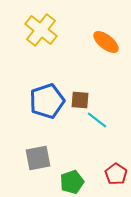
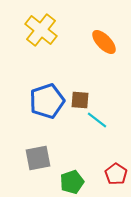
orange ellipse: moved 2 px left; rotated 8 degrees clockwise
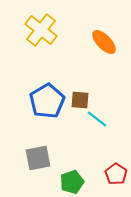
blue pentagon: rotated 12 degrees counterclockwise
cyan line: moved 1 px up
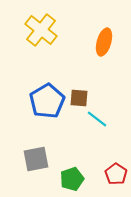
orange ellipse: rotated 60 degrees clockwise
brown square: moved 1 px left, 2 px up
gray square: moved 2 px left, 1 px down
green pentagon: moved 3 px up
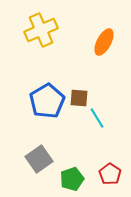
yellow cross: rotated 28 degrees clockwise
orange ellipse: rotated 12 degrees clockwise
cyan line: moved 1 px up; rotated 20 degrees clockwise
gray square: moved 3 px right; rotated 24 degrees counterclockwise
red pentagon: moved 6 px left
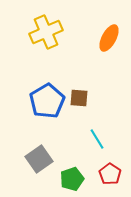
yellow cross: moved 5 px right, 2 px down
orange ellipse: moved 5 px right, 4 px up
cyan line: moved 21 px down
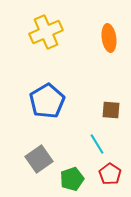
orange ellipse: rotated 36 degrees counterclockwise
brown square: moved 32 px right, 12 px down
cyan line: moved 5 px down
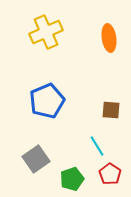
blue pentagon: rotated 8 degrees clockwise
cyan line: moved 2 px down
gray square: moved 3 px left
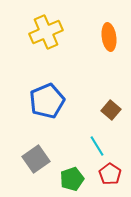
orange ellipse: moved 1 px up
brown square: rotated 36 degrees clockwise
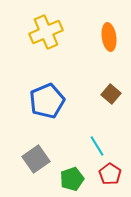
brown square: moved 16 px up
